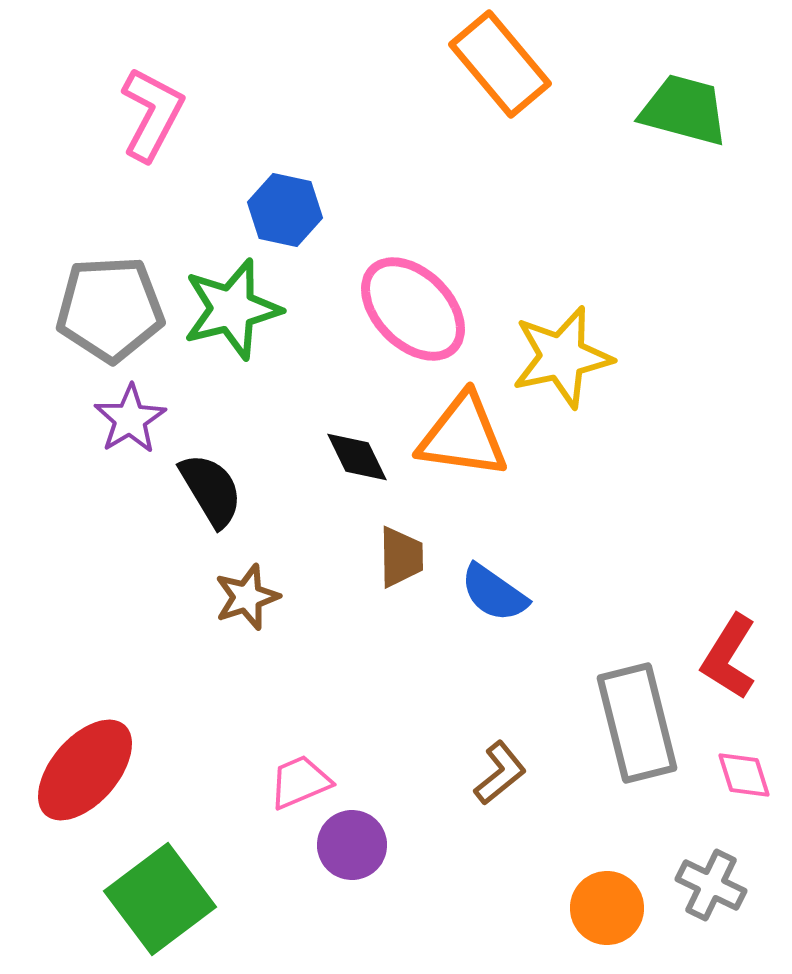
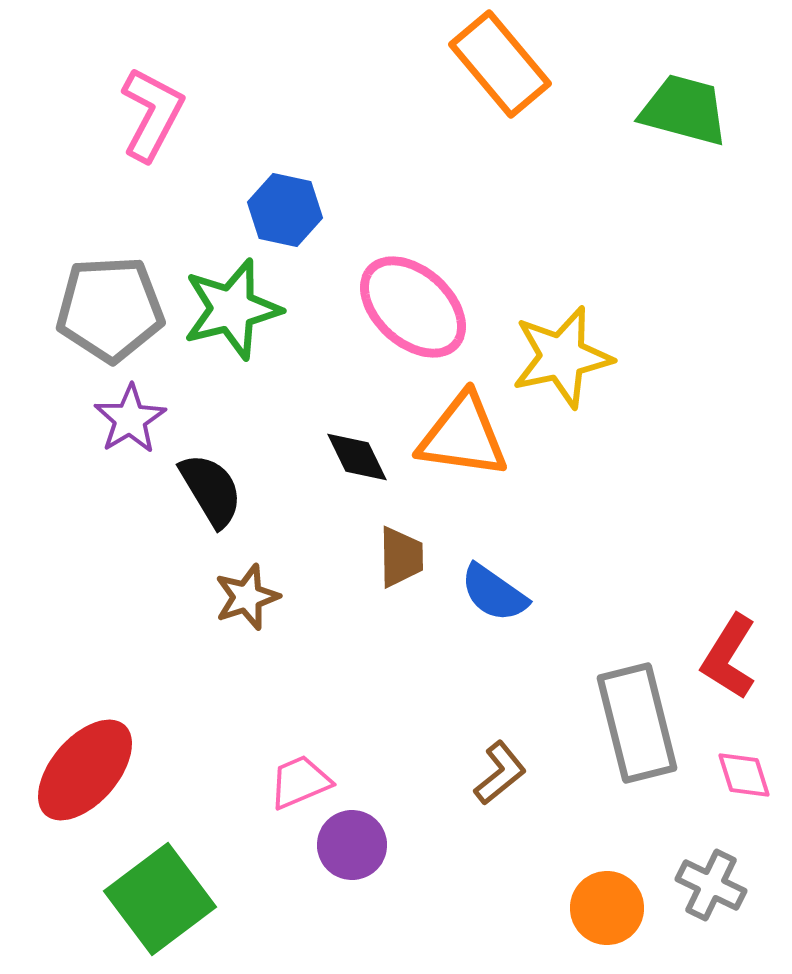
pink ellipse: moved 2 px up; rotated 3 degrees counterclockwise
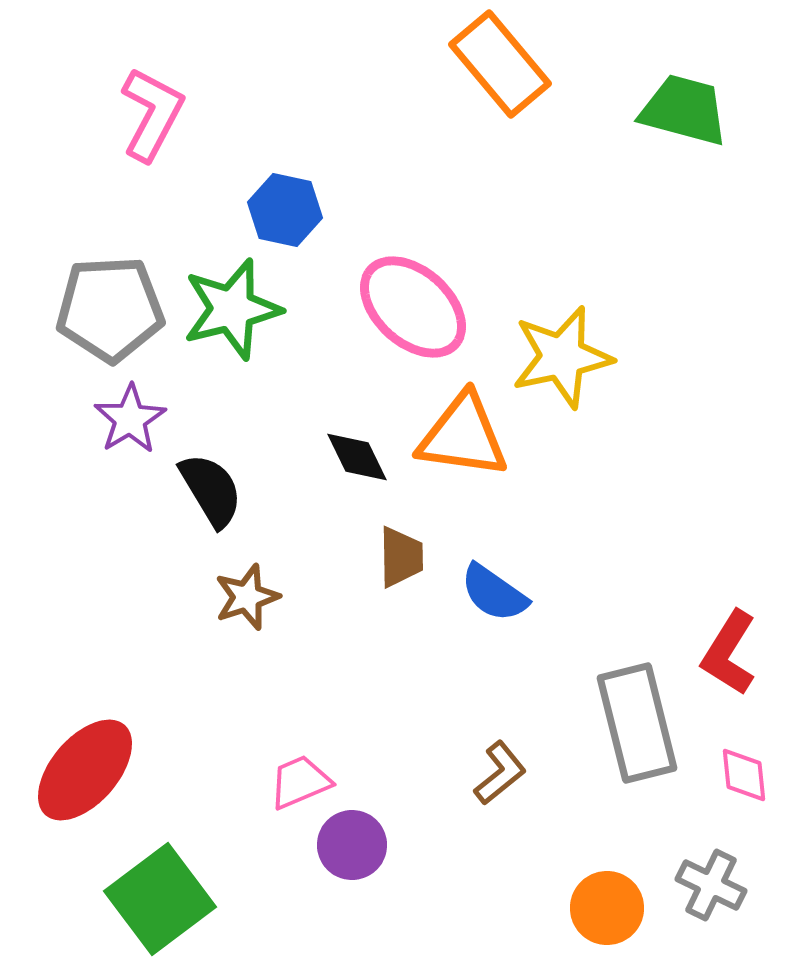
red L-shape: moved 4 px up
pink diamond: rotated 12 degrees clockwise
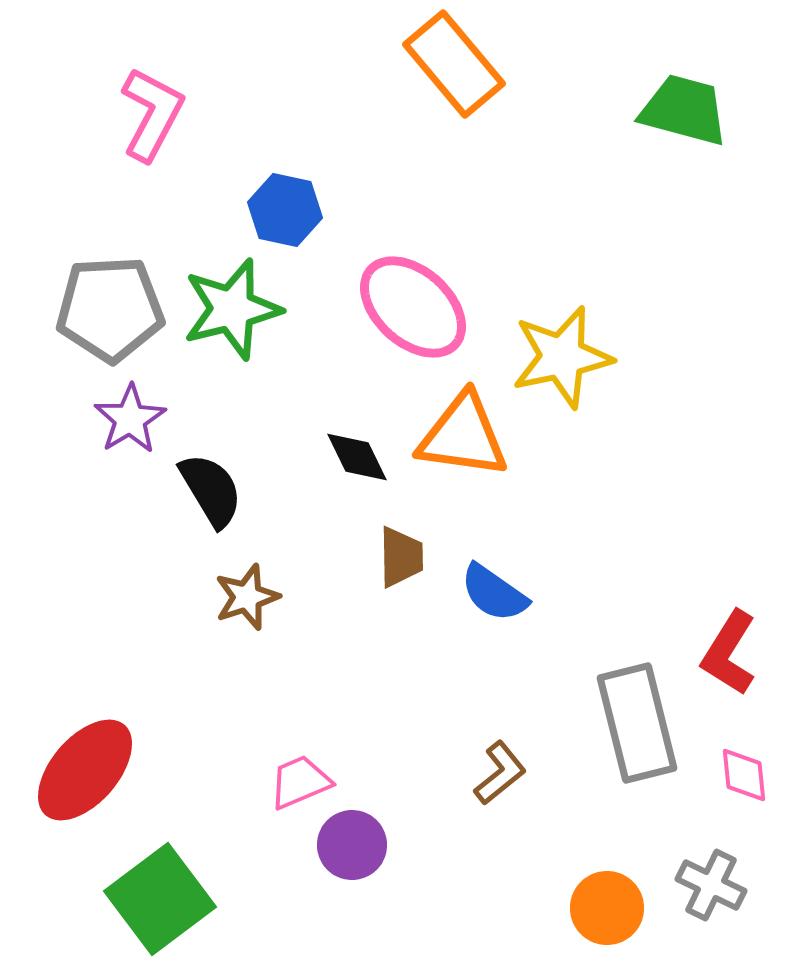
orange rectangle: moved 46 px left
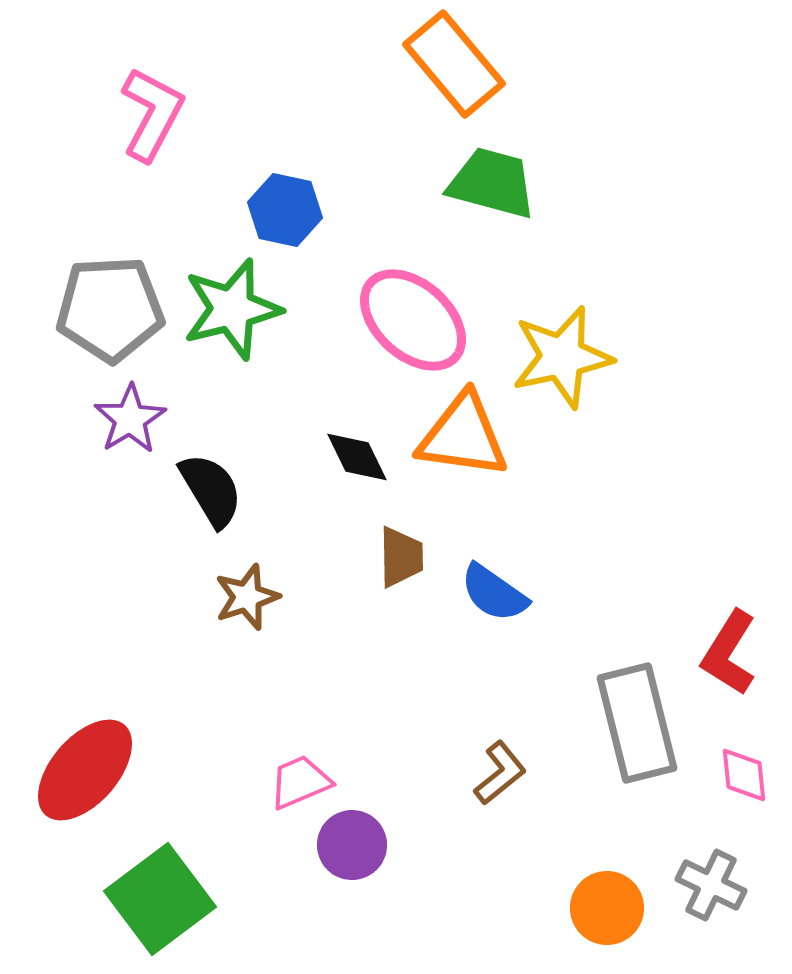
green trapezoid: moved 192 px left, 73 px down
pink ellipse: moved 13 px down
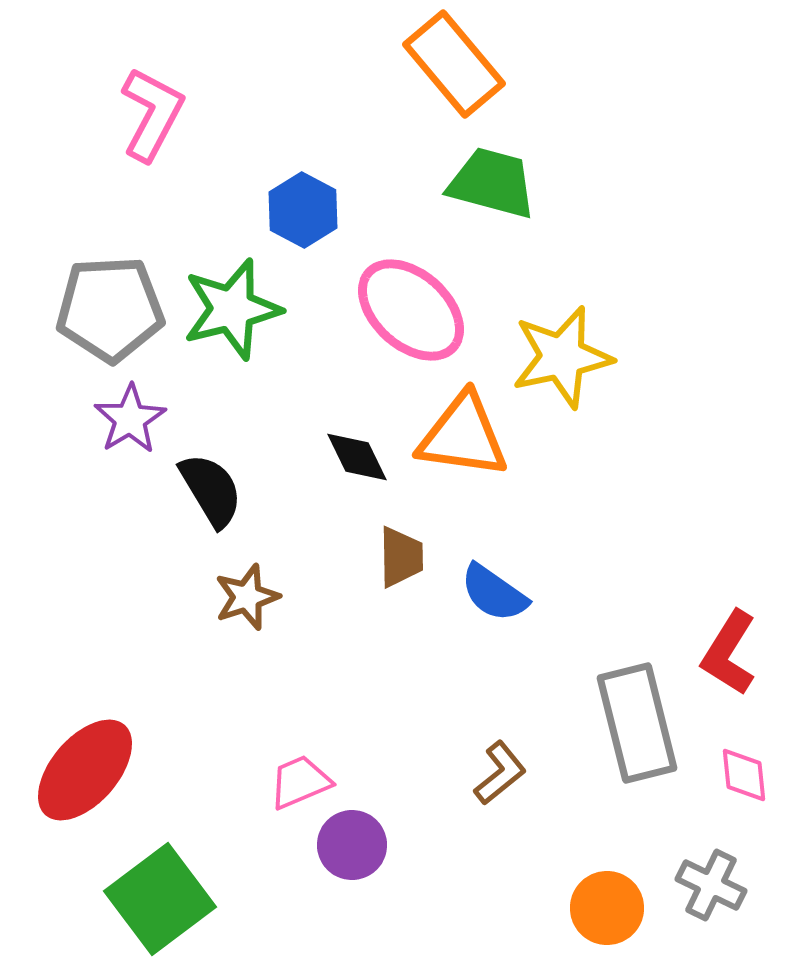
blue hexagon: moved 18 px right; rotated 16 degrees clockwise
pink ellipse: moved 2 px left, 10 px up
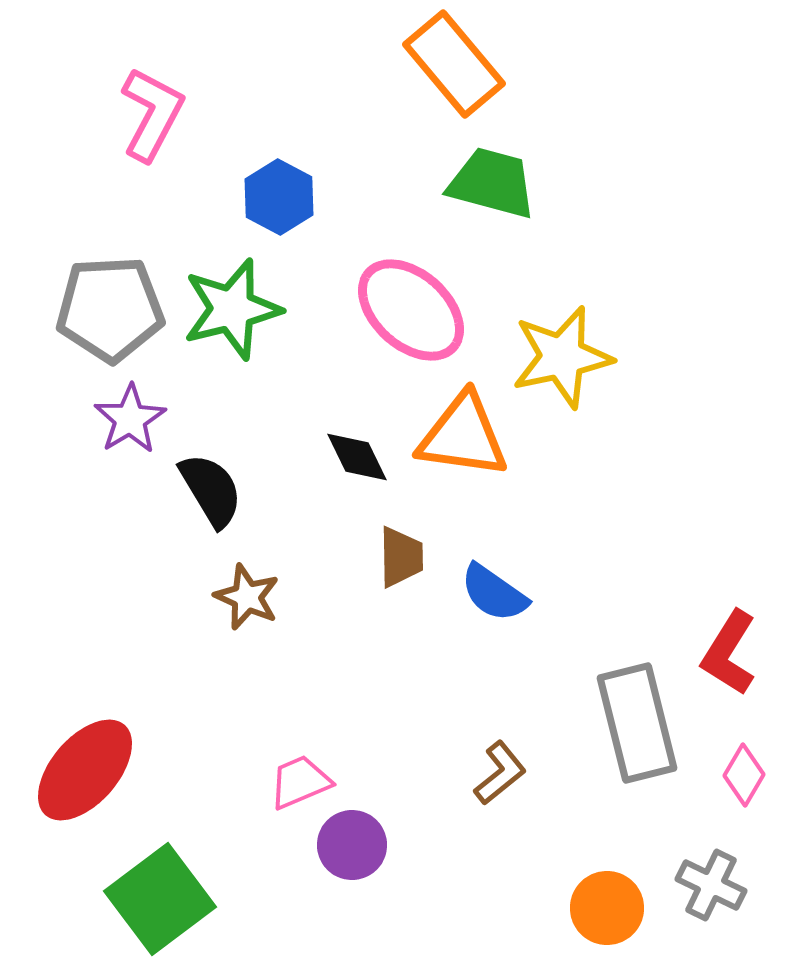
blue hexagon: moved 24 px left, 13 px up
brown star: rotated 30 degrees counterclockwise
pink diamond: rotated 36 degrees clockwise
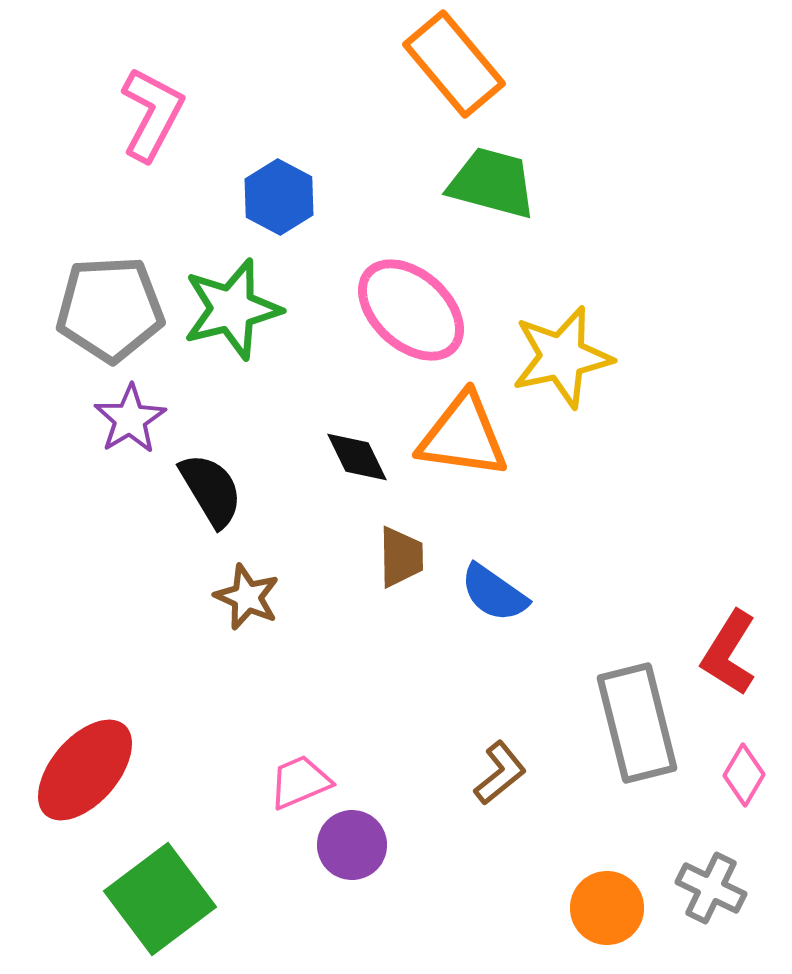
gray cross: moved 3 px down
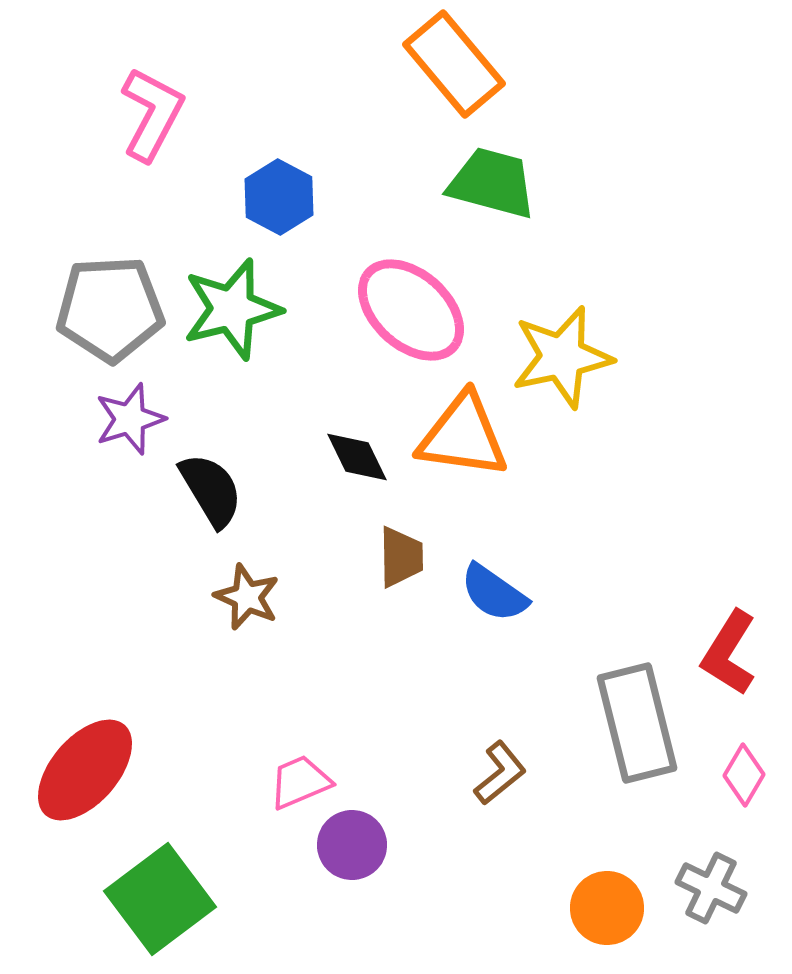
purple star: rotated 14 degrees clockwise
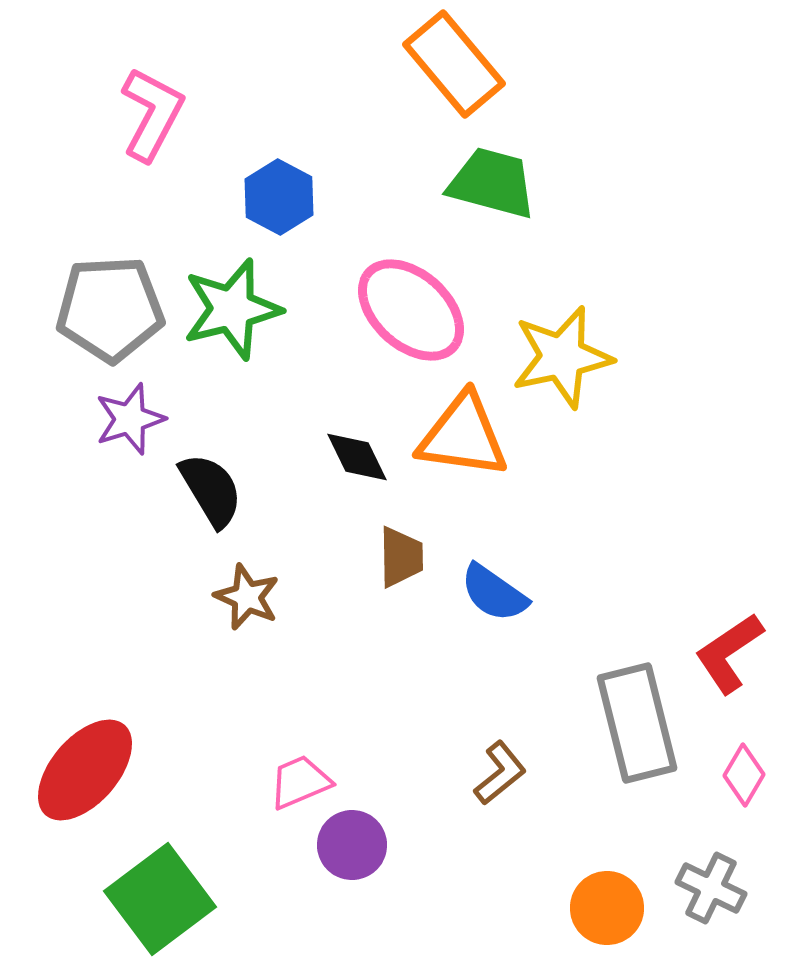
red L-shape: rotated 24 degrees clockwise
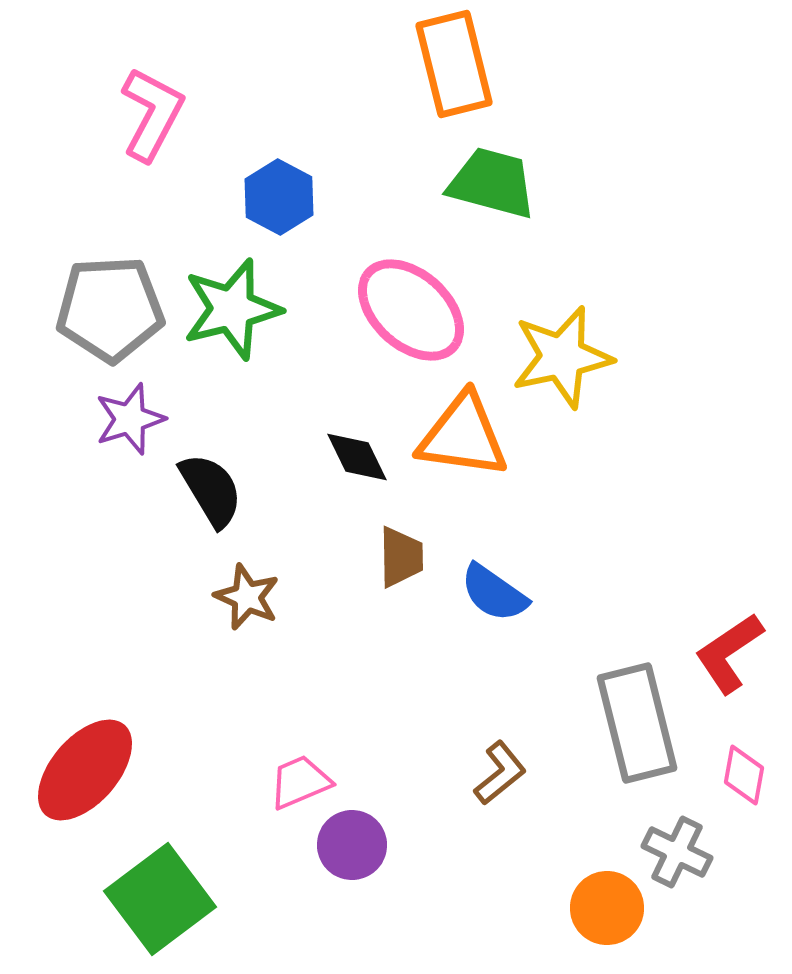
orange rectangle: rotated 26 degrees clockwise
pink diamond: rotated 20 degrees counterclockwise
gray cross: moved 34 px left, 36 px up
